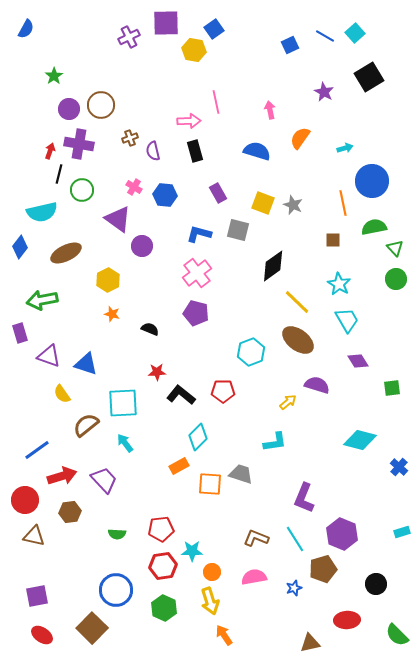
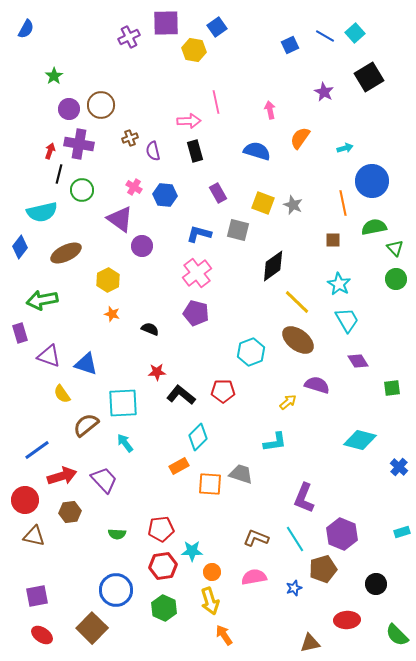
blue square at (214, 29): moved 3 px right, 2 px up
purple triangle at (118, 219): moved 2 px right
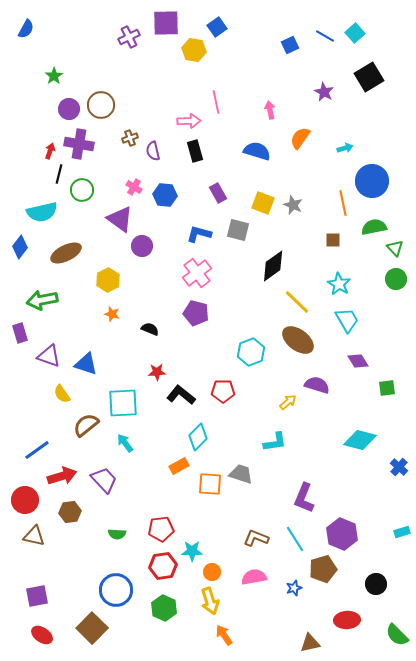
green square at (392, 388): moved 5 px left
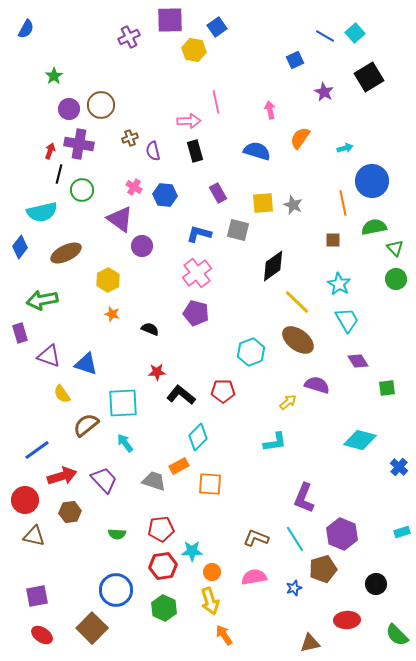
purple square at (166, 23): moved 4 px right, 3 px up
blue square at (290, 45): moved 5 px right, 15 px down
yellow square at (263, 203): rotated 25 degrees counterclockwise
gray trapezoid at (241, 474): moved 87 px left, 7 px down
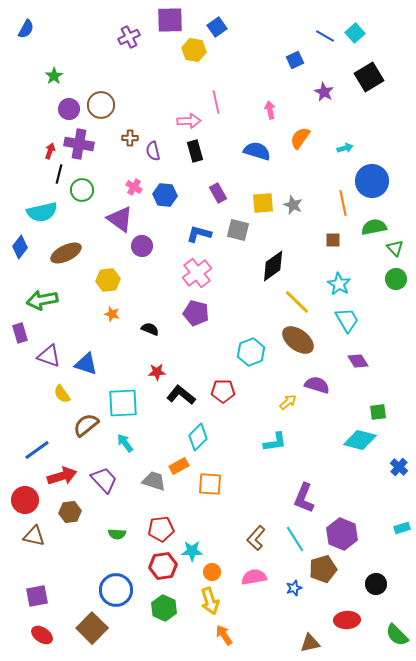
brown cross at (130, 138): rotated 21 degrees clockwise
yellow hexagon at (108, 280): rotated 20 degrees clockwise
green square at (387, 388): moved 9 px left, 24 px down
cyan rectangle at (402, 532): moved 4 px up
brown L-shape at (256, 538): rotated 70 degrees counterclockwise
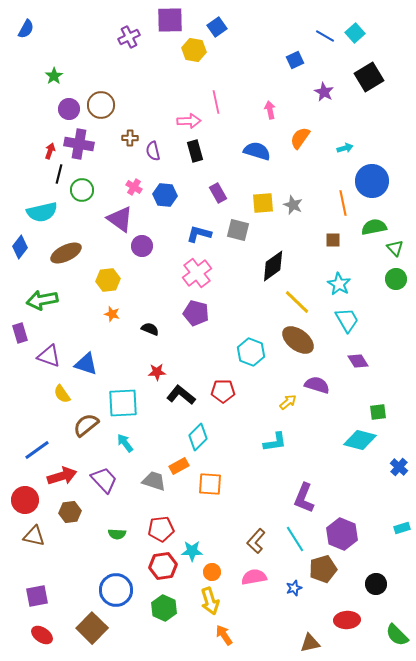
cyan hexagon at (251, 352): rotated 20 degrees counterclockwise
brown L-shape at (256, 538): moved 3 px down
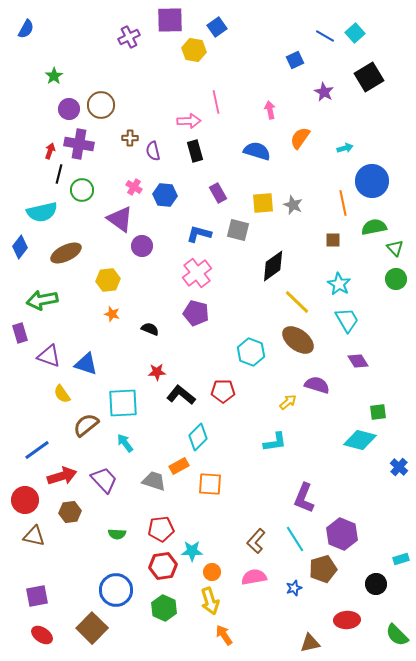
cyan rectangle at (402, 528): moved 1 px left, 31 px down
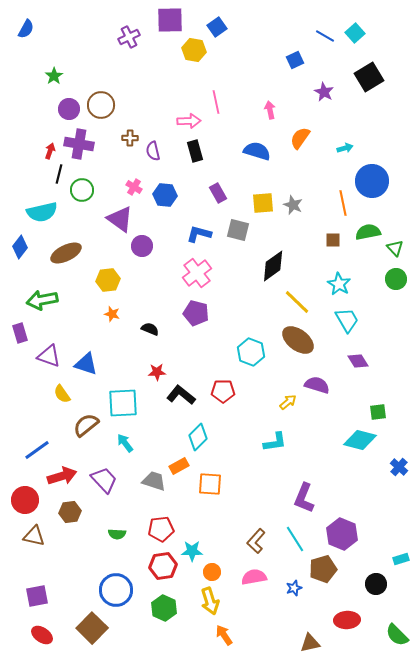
green semicircle at (374, 227): moved 6 px left, 5 px down
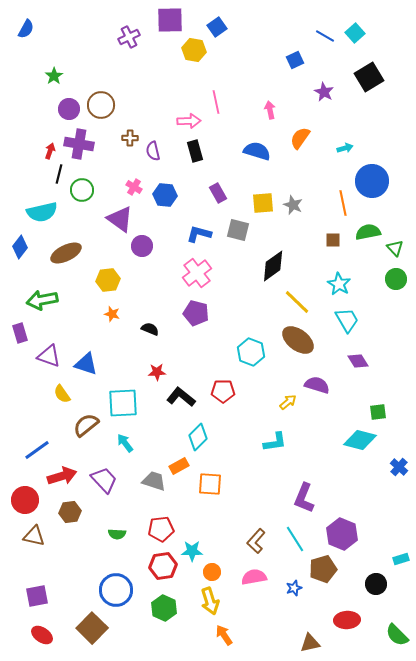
black L-shape at (181, 395): moved 2 px down
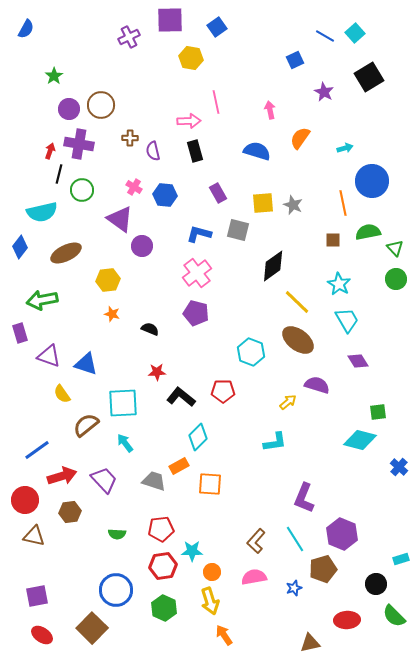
yellow hexagon at (194, 50): moved 3 px left, 8 px down
green semicircle at (397, 635): moved 3 px left, 19 px up
